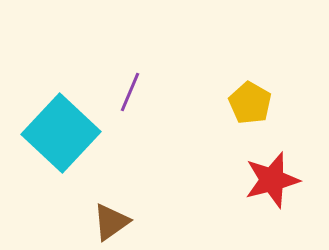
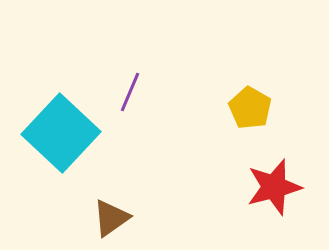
yellow pentagon: moved 5 px down
red star: moved 2 px right, 7 px down
brown triangle: moved 4 px up
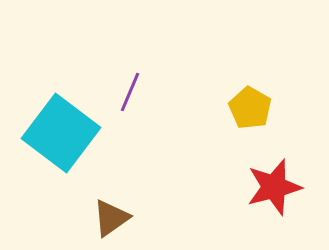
cyan square: rotated 6 degrees counterclockwise
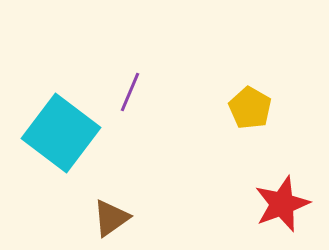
red star: moved 8 px right, 17 px down; rotated 6 degrees counterclockwise
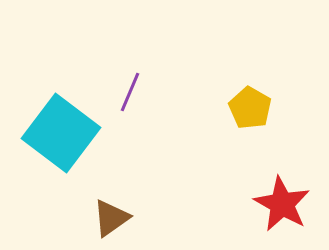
red star: rotated 22 degrees counterclockwise
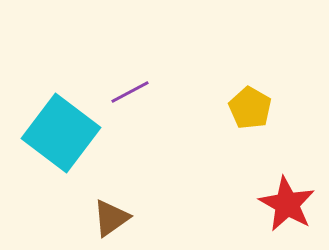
purple line: rotated 39 degrees clockwise
red star: moved 5 px right
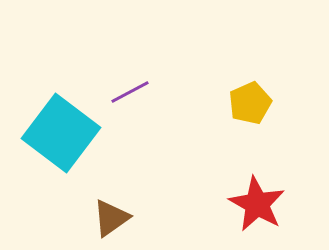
yellow pentagon: moved 5 px up; rotated 18 degrees clockwise
red star: moved 30 px left
